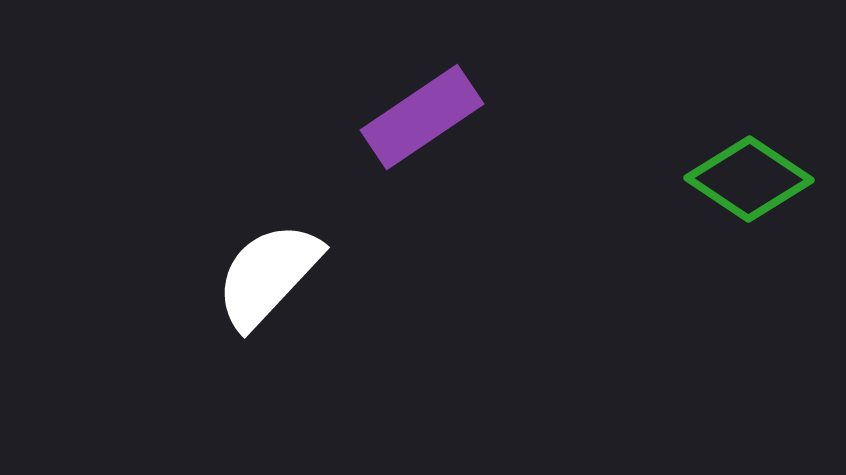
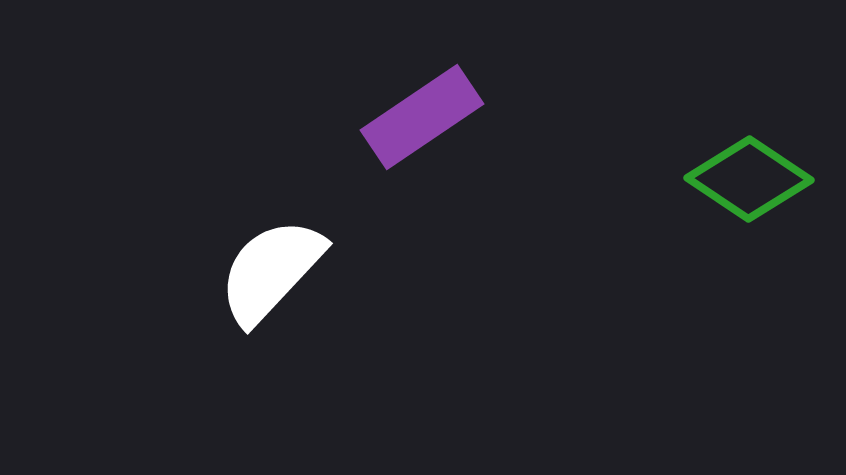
white semicircle: moved 3 px right, 4 px up
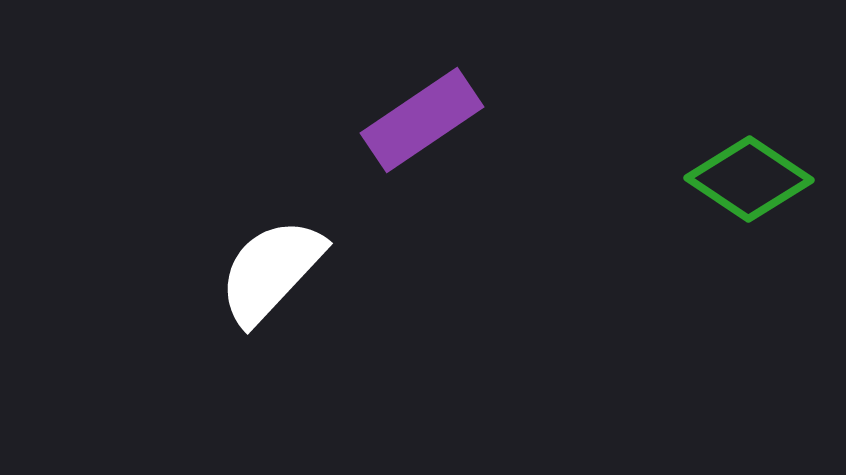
purple rectangle: moved 3 px down
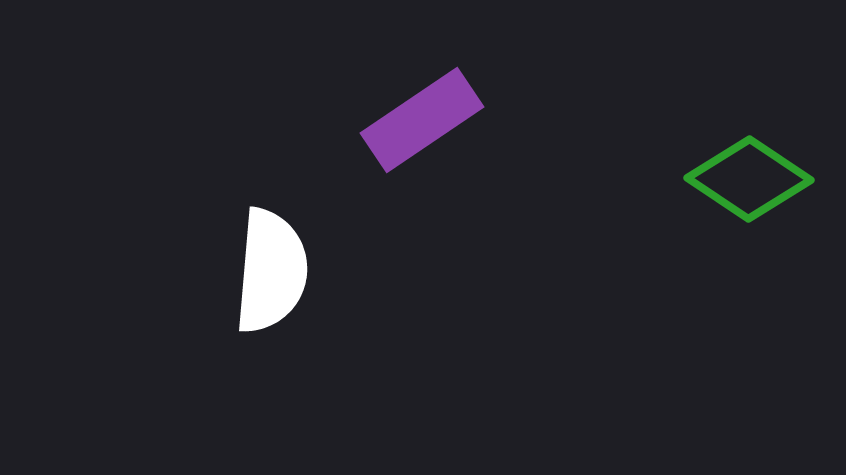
white semicircle: rotated 142 degrees clockwise
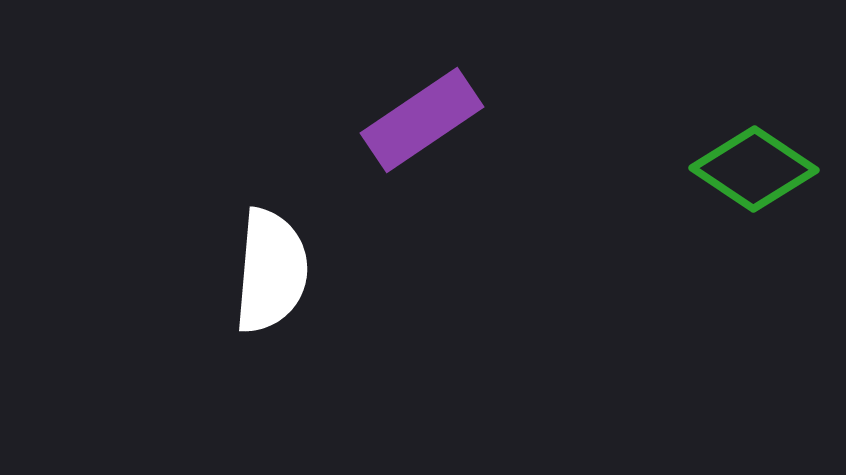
green diamond: moved 5 px right, 10 px up
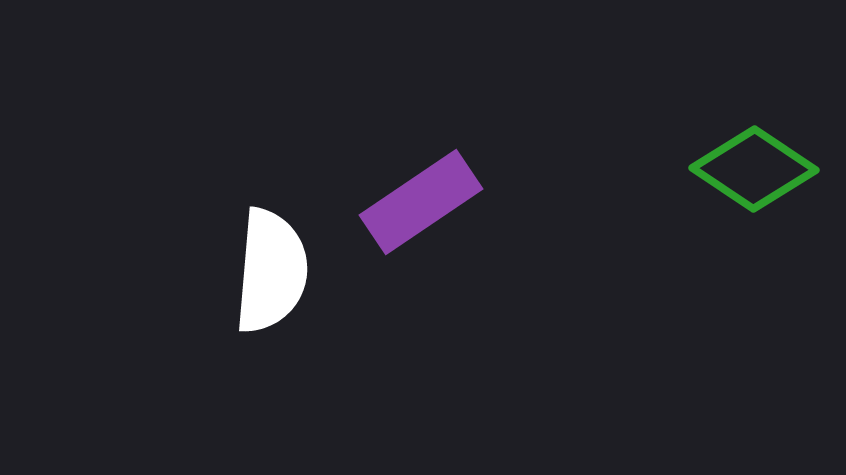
purple rectangle: moved 1 px left, 82 px down
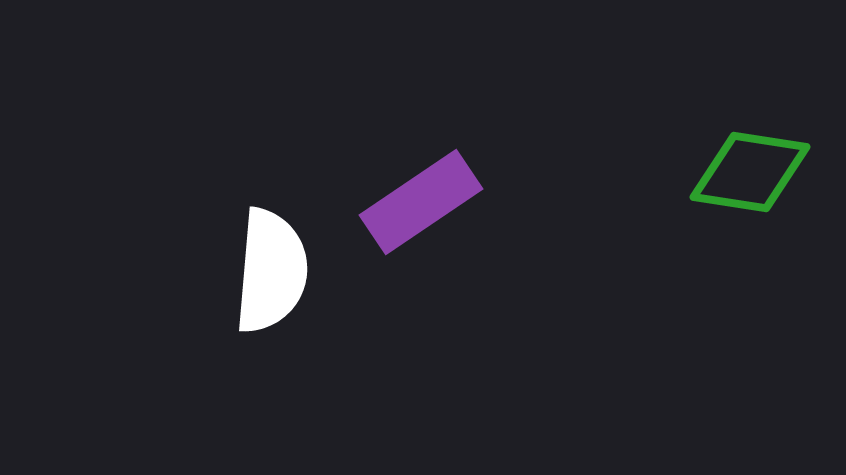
green diamond: moved 4 px left, 3 px down; rotated 25 degrees counterclockwise
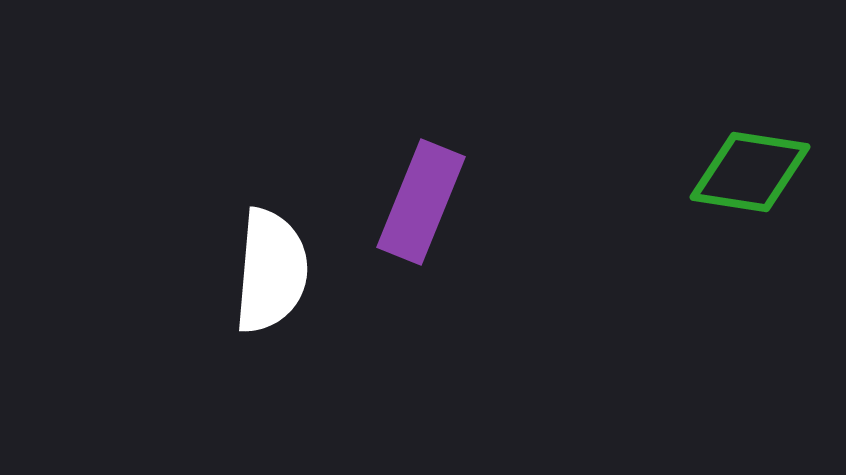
purple rectangle: rotated 34 degrees counterclockwise
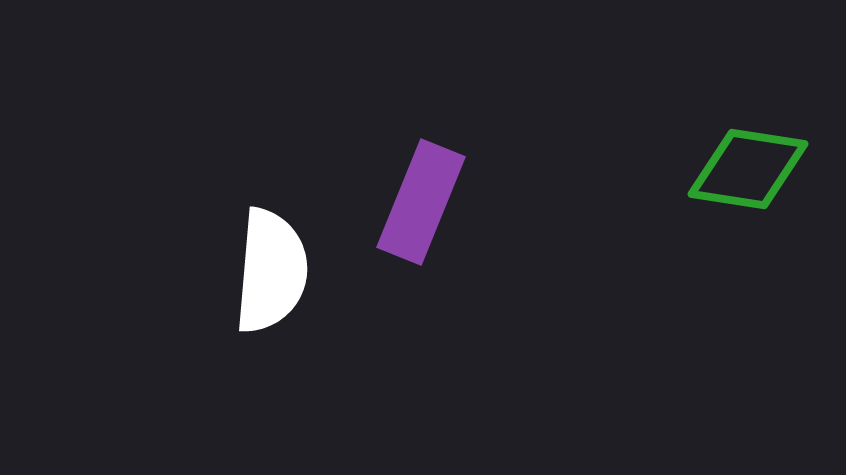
green diamond: moved 2 px left, 3 px up
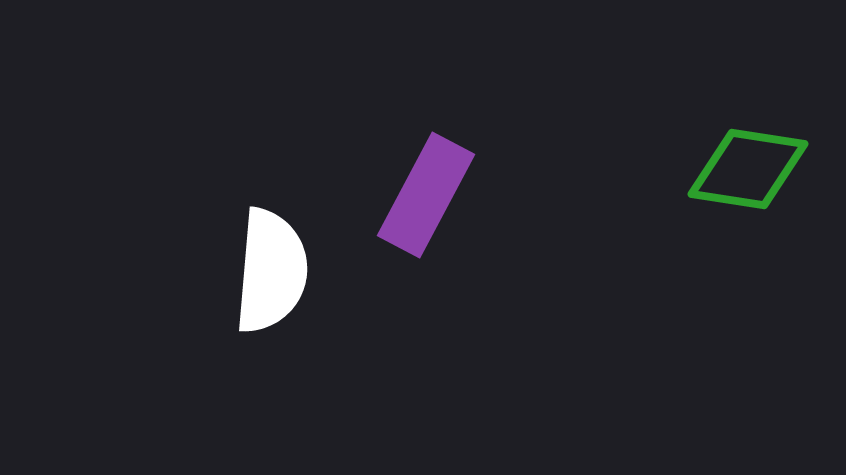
purple rectangle: moved 5 px right, 7 px up; rotated 6 degrees clockwise
